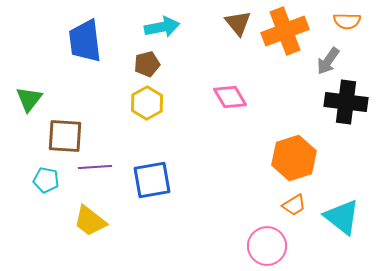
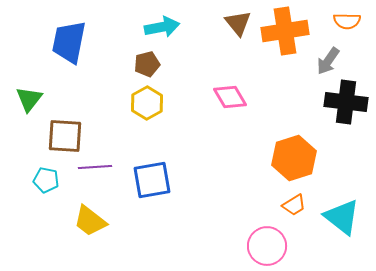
orange cross: rotated 12 degrees clockwise
blue trapezoid: moved 16 px left, 1 px down; rotated 18 degrees clockwise
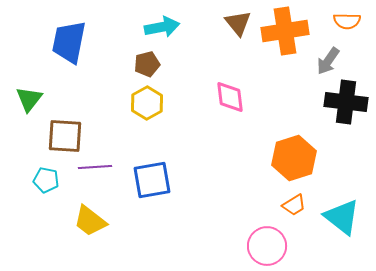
pink diamond: rotated 24 degrees clockwise
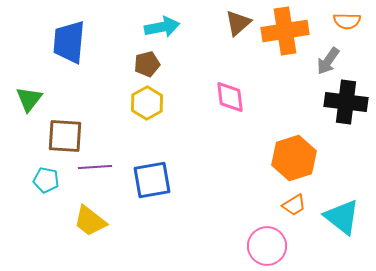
brown triangle: rotated 28 degrees clockwise
blue trapezoid: rotated 6 degrees counterclockwise
